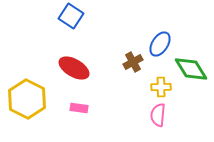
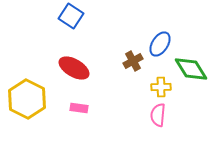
brown cross: moved 1 px up
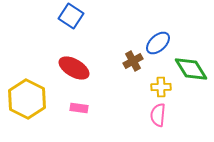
blue ellipse: moved 2 px left, 1 px up; rotated 15 degrees clockwise
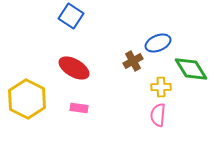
blue ellipse: rotated 20 degrees clockwise
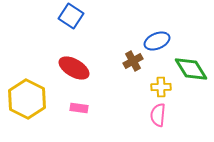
blue ellipse: moved 1 px left, 2 px up
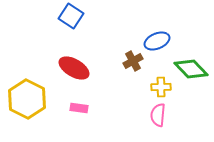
green diamond: rotated 12 degrees counterclockwise
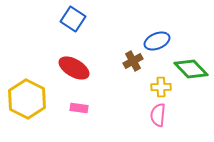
blue square: moved 2 px right, 3 px down
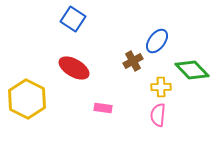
blue ellipse: rotated 30 degrees counterclockwise
green diamond: moved 1 px right, 1 px down
pink rectangle: moved 24 px right
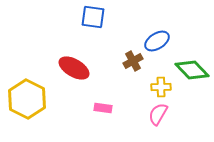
blue square: moved 20 px right, 2 px up; rotated 25 degrees counterclockwise
blue ellipse: rotated 20 degrees clockwise
pink semicircle: moved 1 px up; rotated 25 degrees clockwise
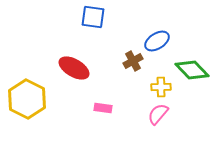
pink semicircle: rotated 10 degrees clockwise
